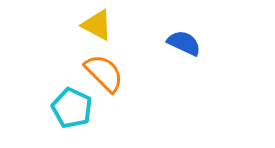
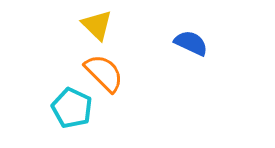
yellow triangle: rotated 16 degrees clockwise
blue semicircle: moved 7 px right
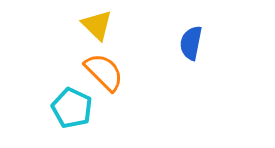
blue semicircle: rotated 104 degrees counterclockwise
orange semicircle: moved 1 px up
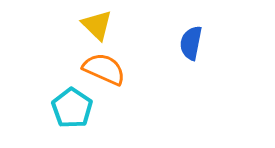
orange semicircle: moved 3 px up; rotated 21 degrees counterclockwise
cyan pentagon: rotated 9 degrees clockwise
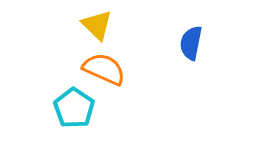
cyan pentagon: moved 2 px right
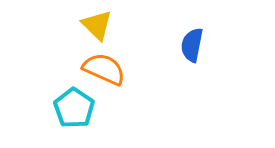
blue semicircle: moved 1 px right, 2 px down
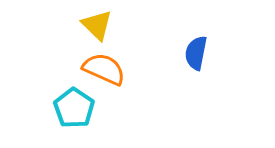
blue semicircle: moved 4 px right, 8 px down
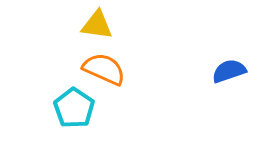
yellow triangle: rotated 36 degrees counterclockwise
blue semicircle: moved 33 px right, 18 px down; rotated 60 degrees clockwise
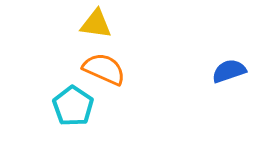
yellow triangle: moved 1 px left, 1 px up
cyan pentagon: moved 1 px left, 2 px up
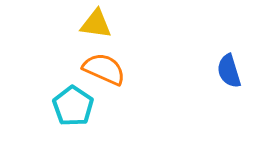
blue semicircle: rotated 88 degrees counterclockwise
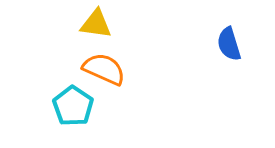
blue semicircle: moved 27 px up
